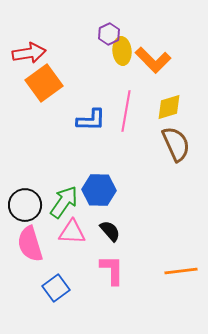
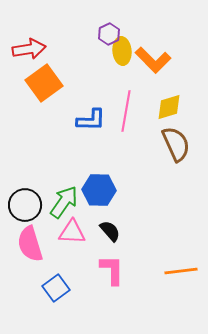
red arrow: moved 4 px up
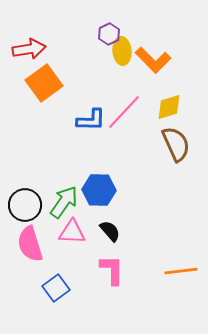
pink line: moved 2 px left, 1 px down; rotated 33 degrees clockwise
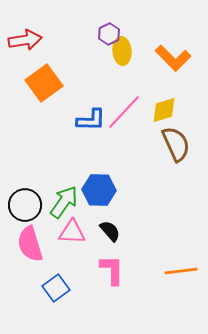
red arrow: moved 4 px left, 9 px up
orange L-shape: moved 20 px right, 2 px up
yellow diamond: moved 5 px left, 3 px down
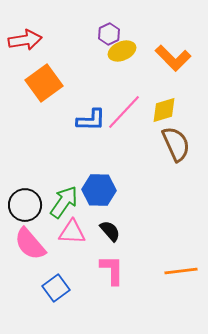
yellow ellipse: rotated 72 degrees clockwise
pink semicircle: rotated 24 degrees counterclockwise
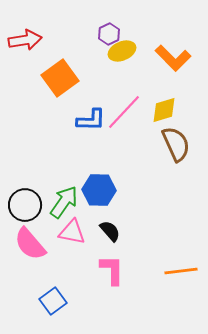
orange square: moved 16 px right, 5 px up
pink triangle: rotated 8 degrees clockwise
blue square: moved 3 px left, 13 px down
